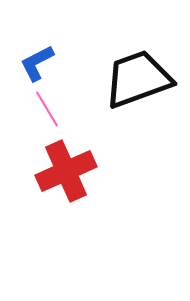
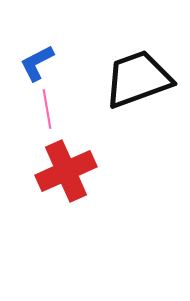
pink line: rotated 21 degrees clockwise
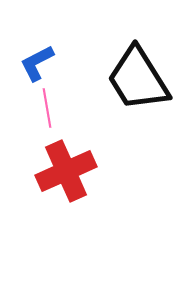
black trapezoid: rotated 102 degrees counterclockwise
pink line: moved 1 px up
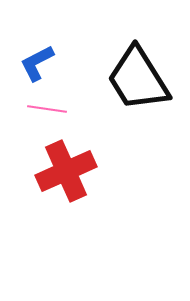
pink line: moved 1 px down; rotated 72 degrees counterclockwise
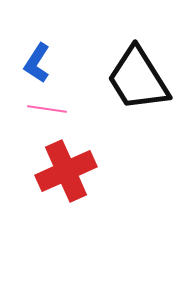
blue L-shape: rotated 30 degrees counterclockwise
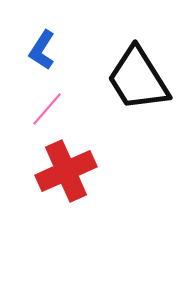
blue L-shape: moved 5 px right, 13 px up
pink line: rotated 57 degrees counterclockwise
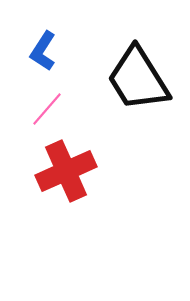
blue L-shape: moved 1 px right, 1 px down
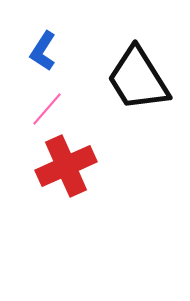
red cross: moved 5 px up
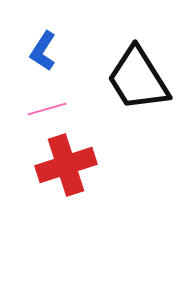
pink line: rotated 33 degrees clockwise
red cross: moved 1 px up; rotated 6 degrees clockwise
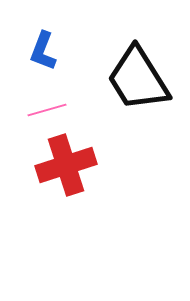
blue L-shape: rotated 12 degrees counterclockwise
pink line: moved 1 px down
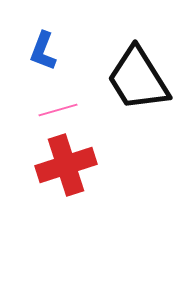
pink line: moved 11 px right
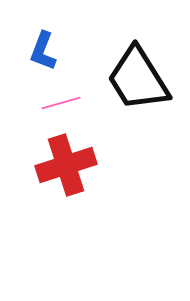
pink line: moved 3 px right, 7 px up
